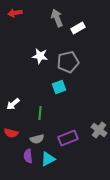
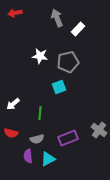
white rectangle: moved 1 px down; rotated 16 degrees counterclockwise
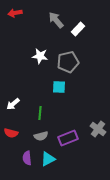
gray arrow: moved 1 px left, 2 px down; rotated 18 degrees counterclockwise
cyan square: rotated 24 degrees clockwise
gray cross: moved 1 px left, 1 px up
gray semicircle: moved 4 px right, 3 px up
purple semicircle: moved 1 px left, 2 px down
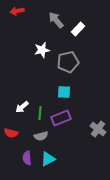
red arrow: moved 2 px right, 2 px up
white star: moved 2 px right, 6 px up; rotated 21 degrees counterclockwise
cyan square: moved 5 px right, 5 px down
white arrow: moved 9 px right, 3 px down
purple rectangle: moved 7 px left, 20 px up
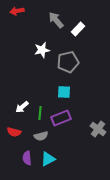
red semicircle: moved 3 px right, 1 px up
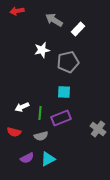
gray arrow: moved 2 px left; rotated 18 degrees counterclockwise
white arrow: rotated 16 degrees clockwise
purple semicircle: rotated 112 degrees counterclockwise
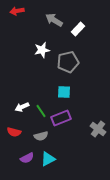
green line: moved 1 px right, 2 px up; rotated 40 degrees counterclockwise
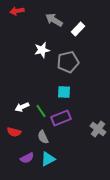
gray semicircle: moved 2 px right, 1 px down; rotated 80 degrees clockwise
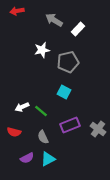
cyan square: rotated 24 degrees clockwise
green line: rotated 16 degrees counterclockwise
purple rectangle: moved 9 px right, 7 px down
